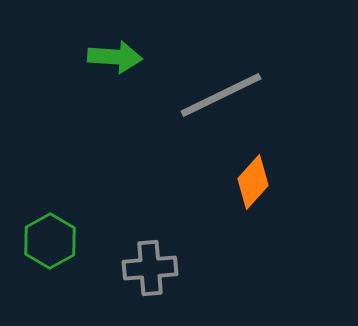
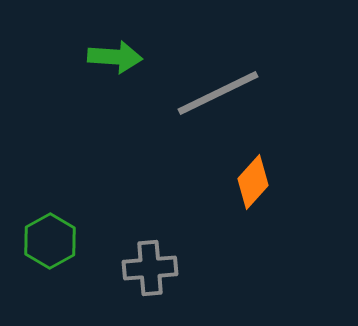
gray line: moved 3 px left, 2 px up
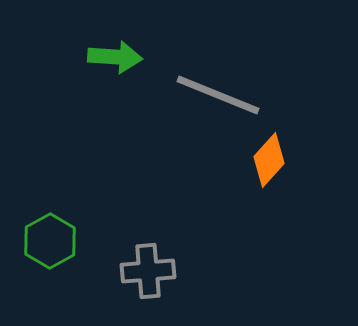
gray line: moved 2 px down; rotated 48 degrees clockwise
orange diamond: moved 16 px right, 22 px up
gray cross: moved 2 px left, 3 px down
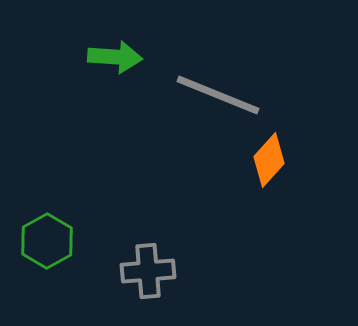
green hexagon: moved 3 px left
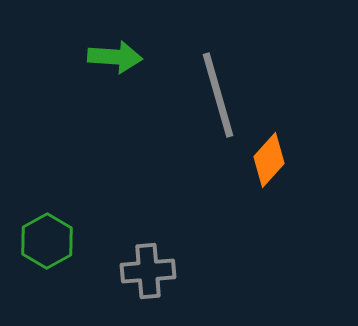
gray line: rotated 52 degrees clockwise
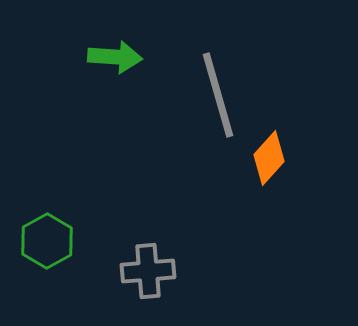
orange diamond: moved 2 px up
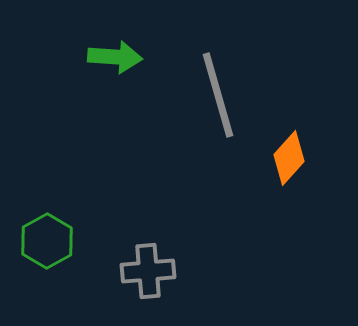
orange diamond: moved 20 px right
